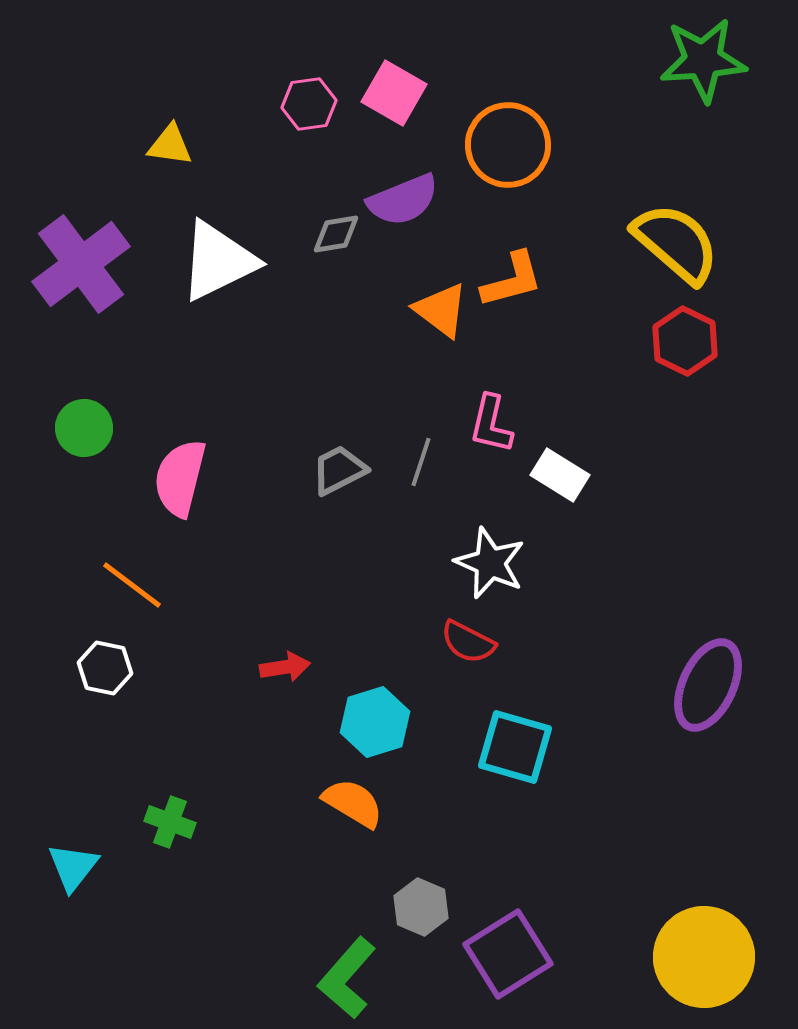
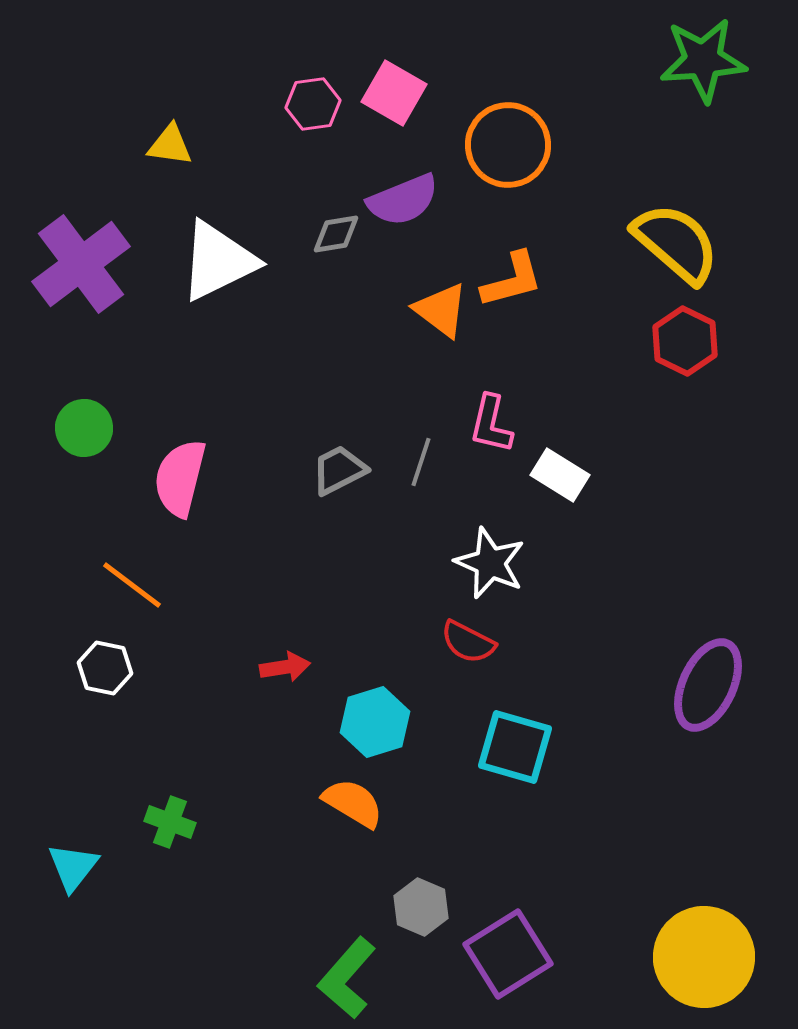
pink hexagon: moved 4 px right
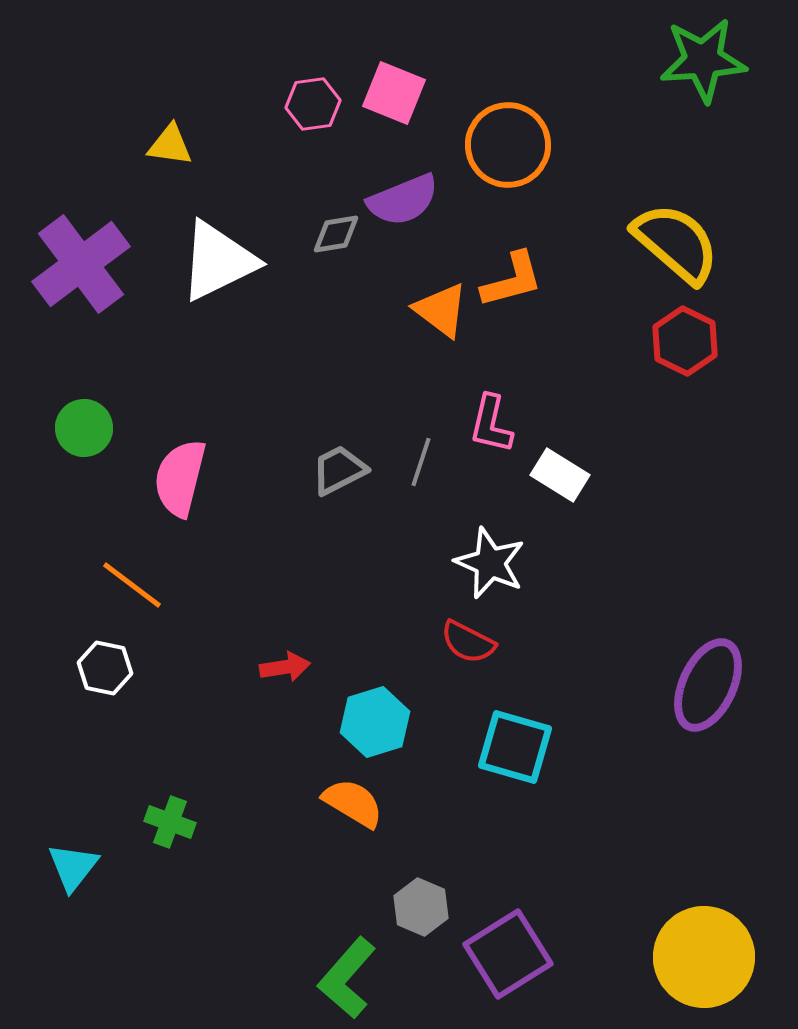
pink square: rotated 8 degrees counterclockwise
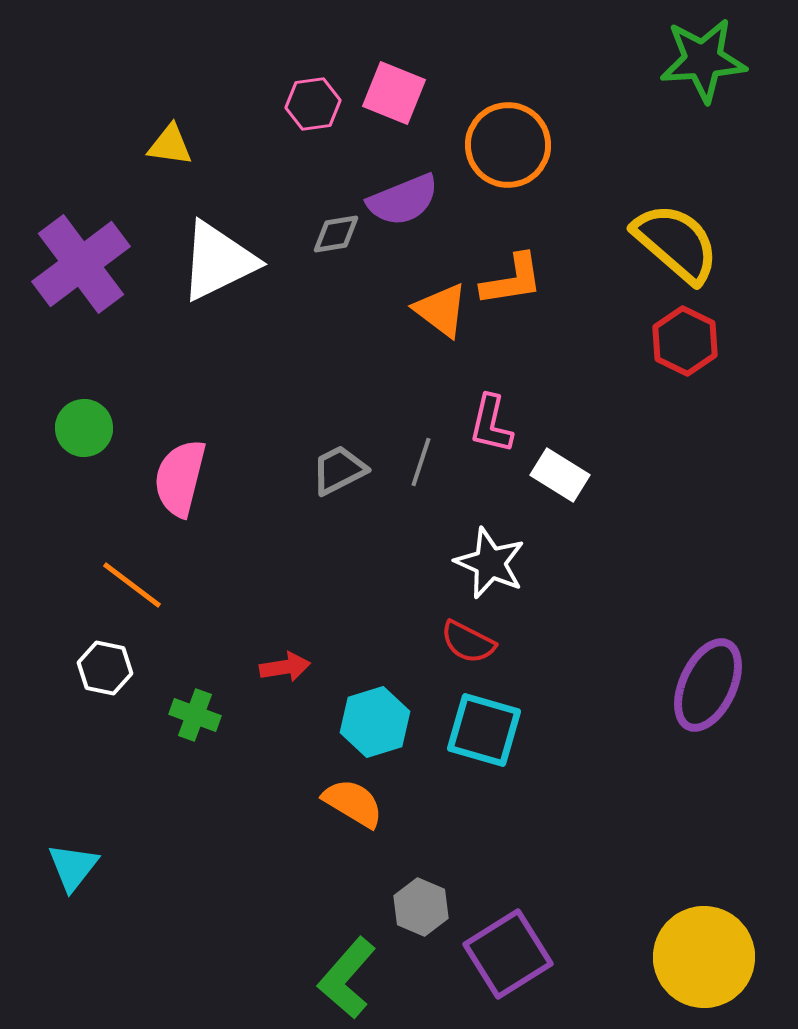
orange L-shape: rotated 6 degrees clockwise
cyan square: moved 31 px left, 17 px up
green cross: moved 25 px right, 107 px up
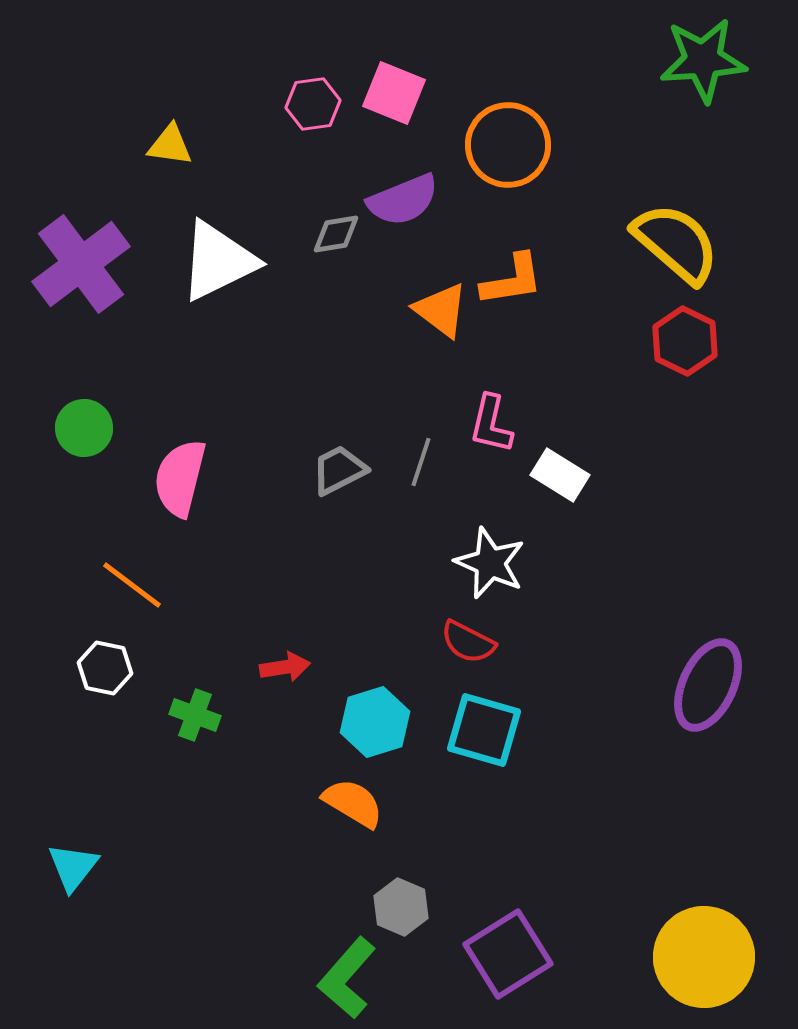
gray hexagon: moved 20 px left
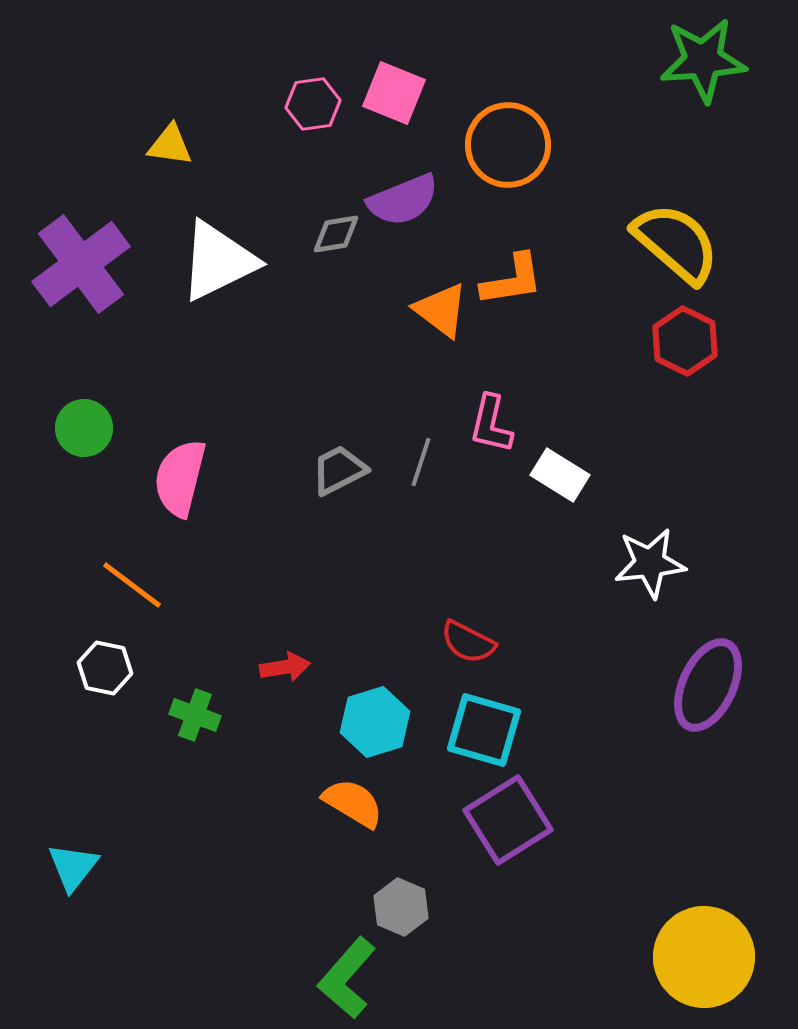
white star: moved 160 px right; rotated 30 degrees counterclockwise
purple square: moved 134 px up
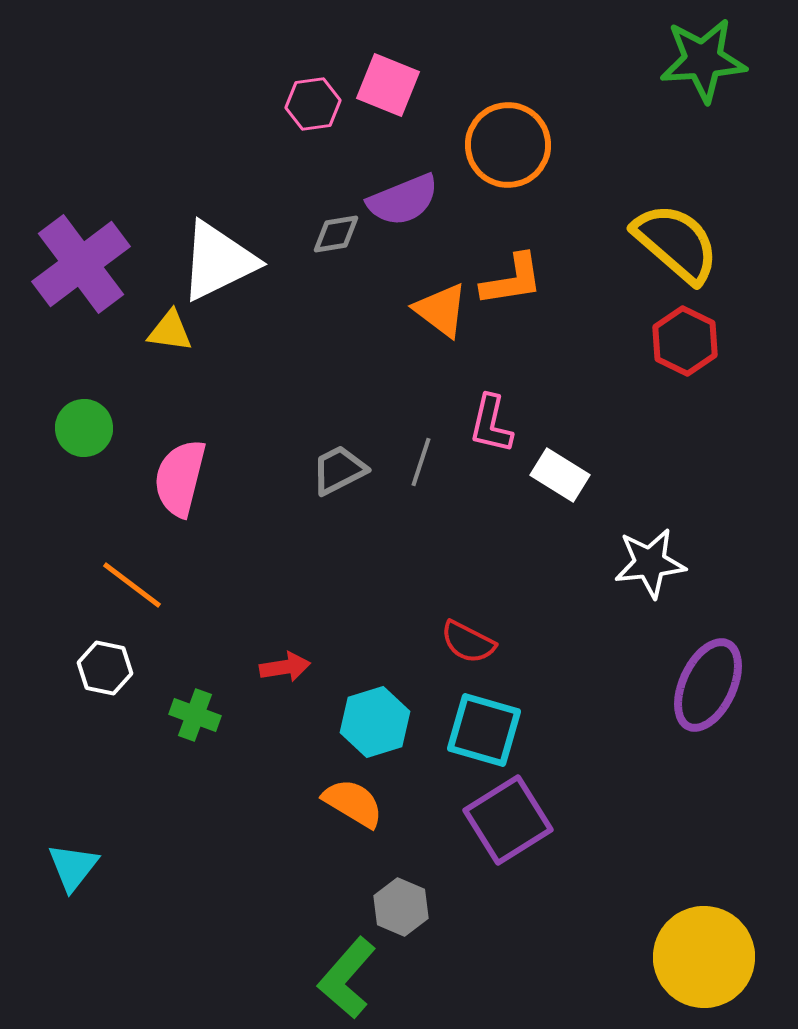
pink square: moved 6 px left, 8 px up
yellow triangle: moved 186 px down
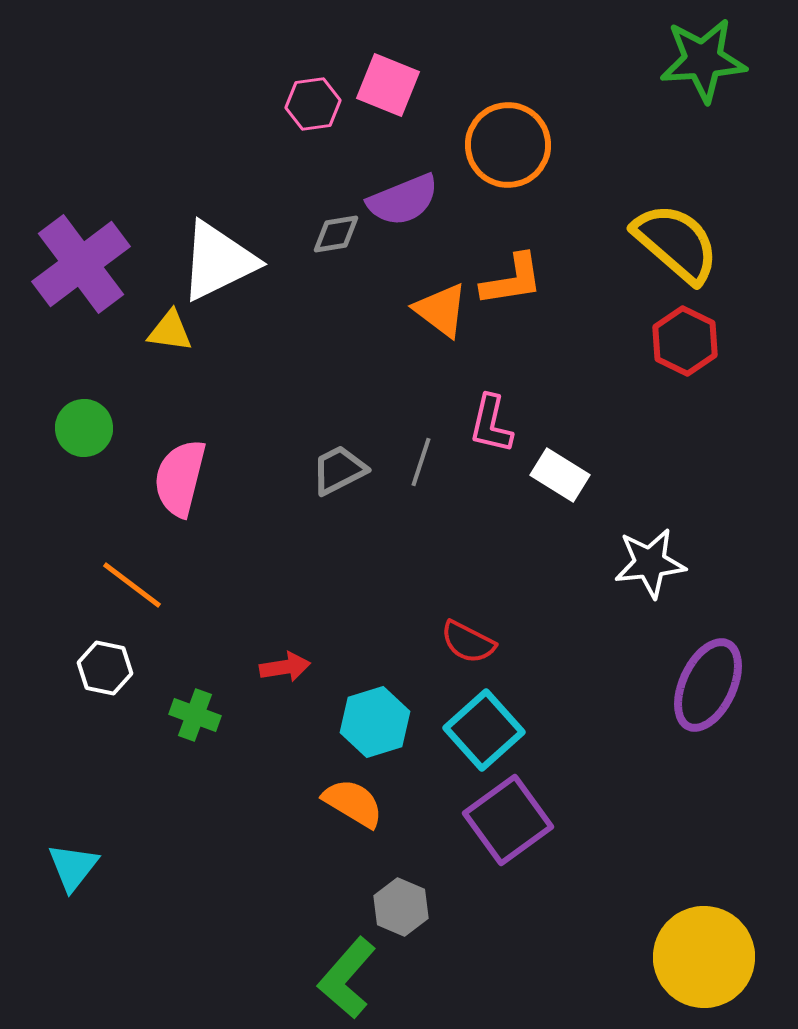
cyan square: rotated 32 degrees clockwise
purple square: rotated 4 degrees counterclockwise
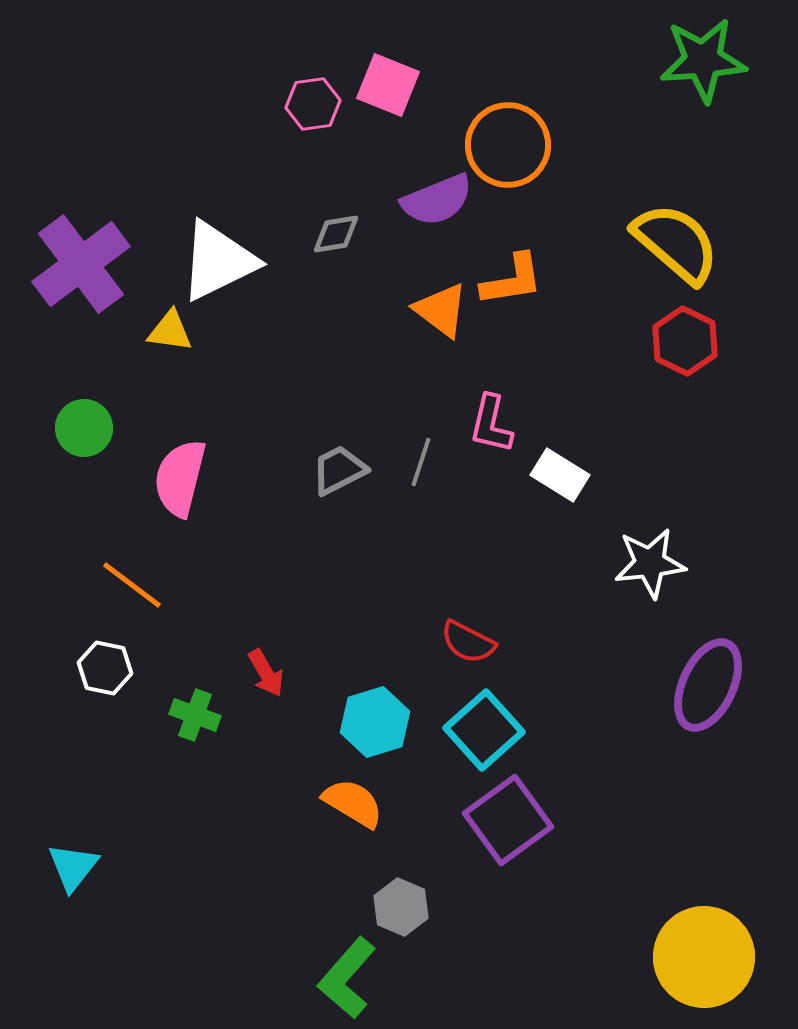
purple semicircle: moved 34 px right
red arrow: moved 19 px left, 6 px down; rotated 69 degrees clockwise
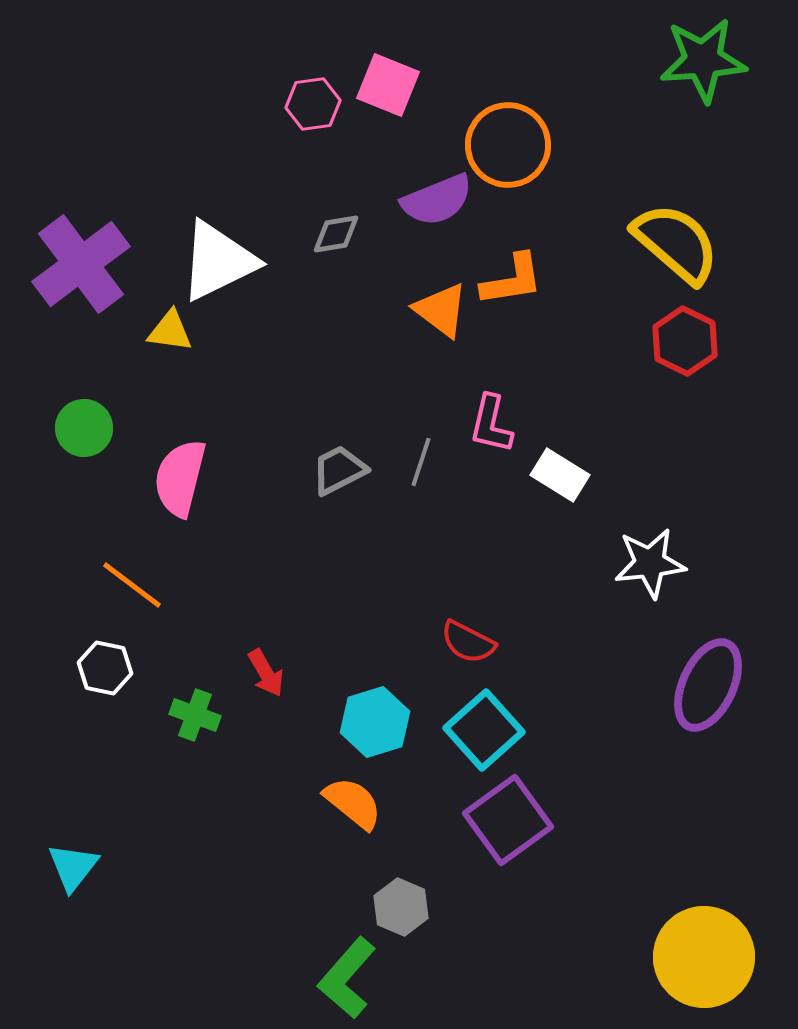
orange semicircle: rotated 8 degrees clockwise
